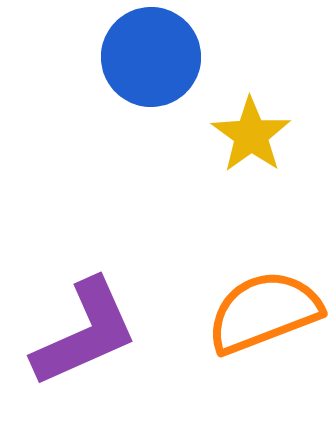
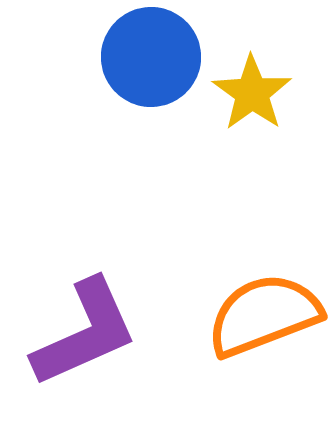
yellow star: moved 1 px right, 42 px up
orange semicircle: moved 3 px down
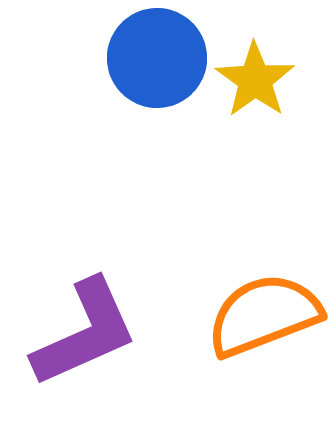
blue circle: moved 6 px right, 1 px down
yellow star: moved 3 px right, 13 px up
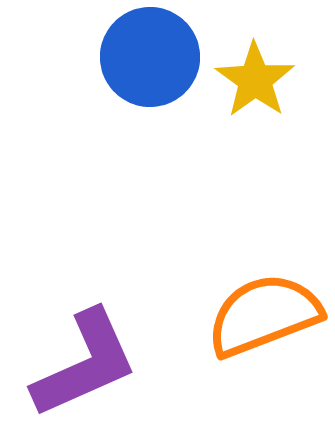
blue circle: moved 7 px left, 1 px up
purple L-shape: moved 31 px down
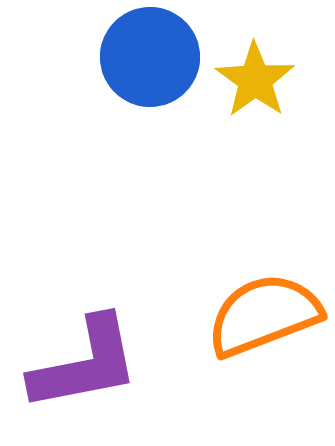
purple L-shape: rotated 13 degrees clockwise
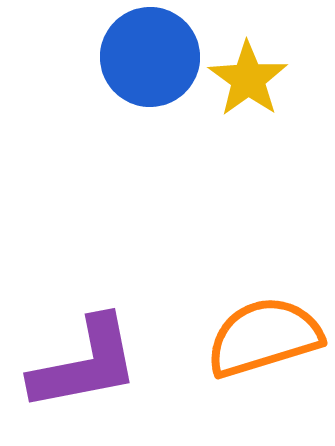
yellow star: moved 7 px left, 1 px up
orange semicircle: moved 22 px down; rotated 4 degrees clockwise
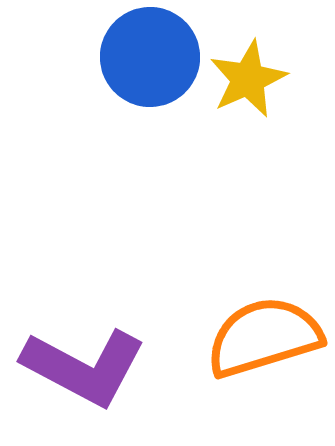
yellow star: rotated 12 degrees clockwise
purple L-shape: moved 1 px left, 3 px down; rotated 39 degrees clockwise
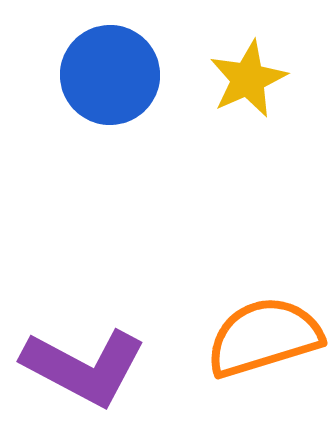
blue circle: moved 40 px left, 18 px down
